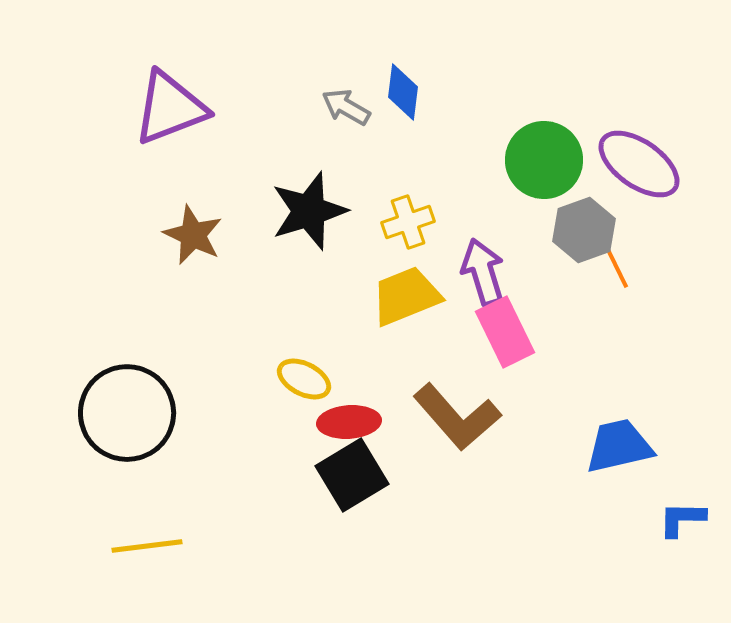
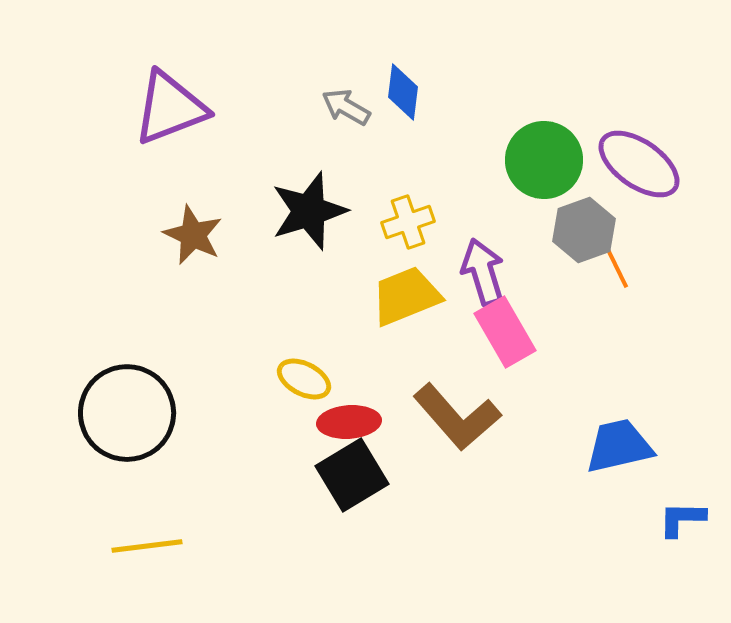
pink rectangle: rotated 4 degrees counterclockwise
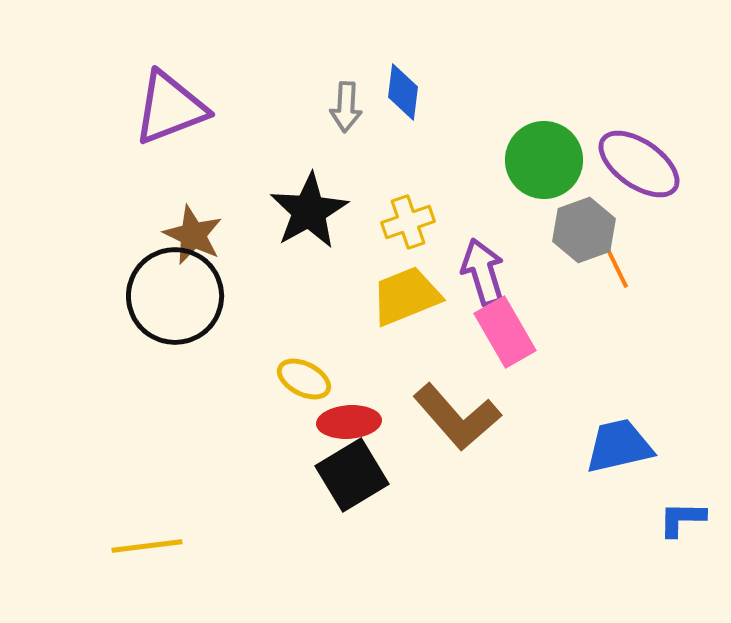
gray arrow: rotated 117 degrees counterclockwise
black star: rotated 12 degrees counterclockwise
black circle: moved 48 px right, 117 px up
